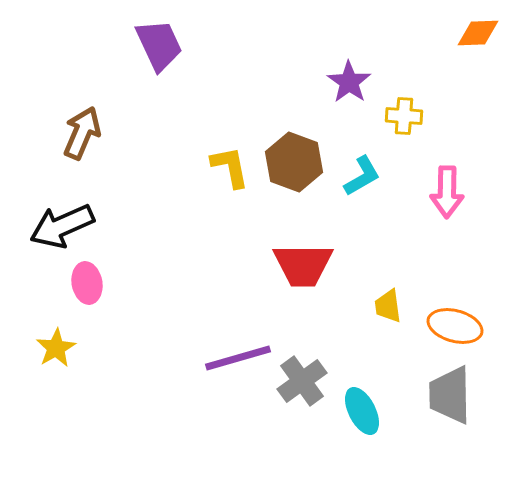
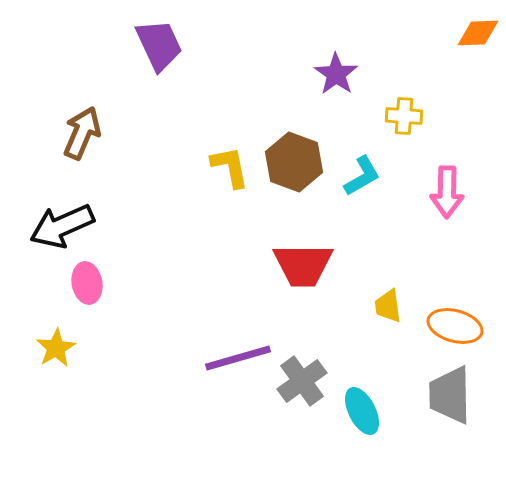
purple star: moved 13 px left, 8 px up
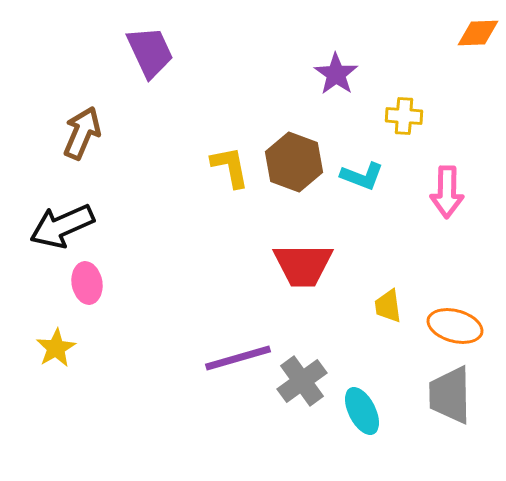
purple trapezoid: moved 9 px left, 7 px down
cyan L-shape: rotated 51 degrees clockwise
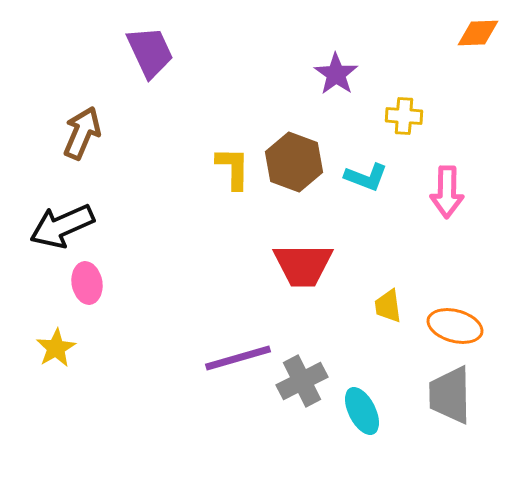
yellow L-shape: moved 3 px right, 1 px down; rotated 12 degrees clockwise
cyan L-shape: moved 4 px right, 1 px down
gray cross: rotated 9 degrees clockwise
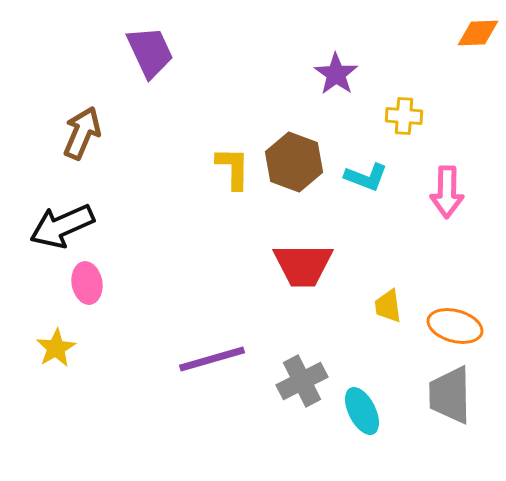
purple line: moved 26 px left, 1 px down
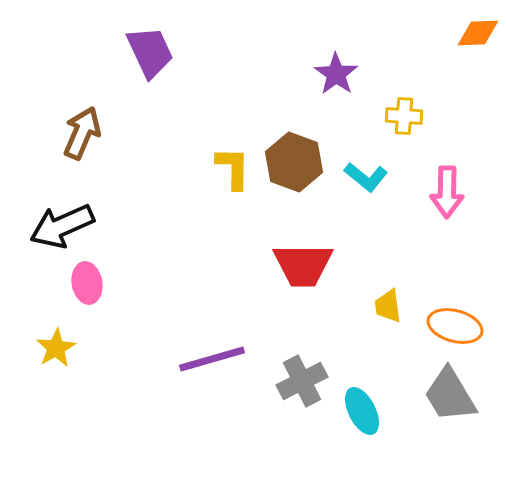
cyan L-shape: rotated 18 degrees clockwise
gray trapezoid: rotated 30 degrees counterclockwise
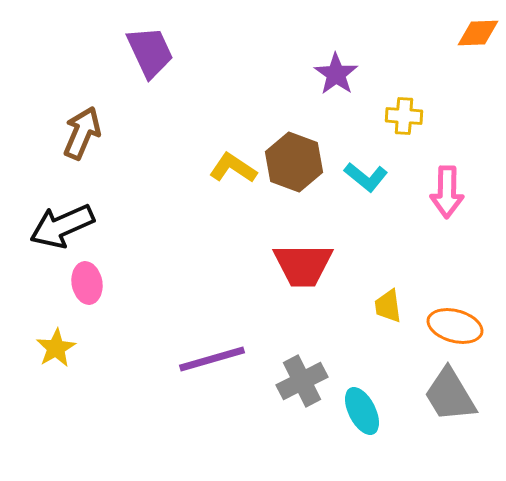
yellow L-shape: rotated 57 degrees counterclockwise
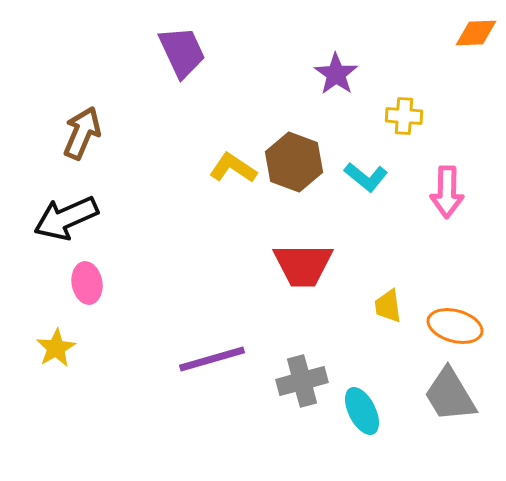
orange diamond: moved 2 px left
purple trapezoid: moved 32 px right
black arrow: moved 4 px right, 8 px up
gray cross: rotated 12 degrees clockwise
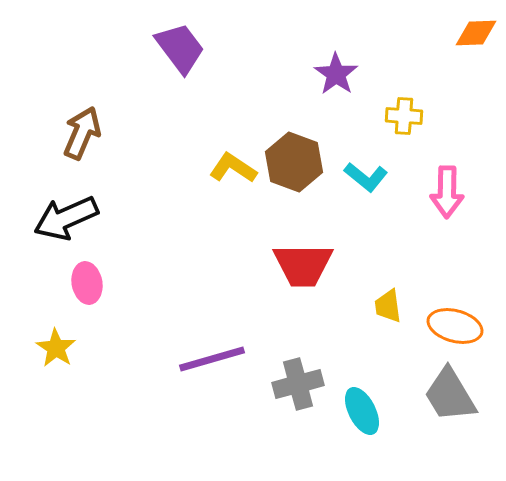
purple trapezoid: moved 2 px left, 4 px up; rotated 12 degrees counterclockwise
yellow star: rotated 9 degrees counterclockwise
gray cross: moved 4 px left, 3 px down
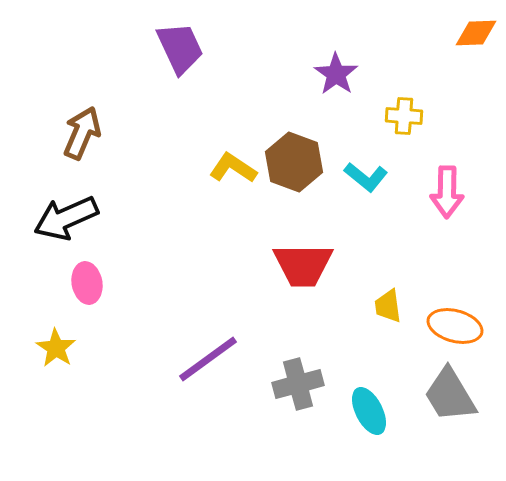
purple trapezoid: rotated 12 degrees clockwise
purple line: moved 4 px left; rotated 20 degrees counterclockwise
cyan ellipse: moved 7 px right
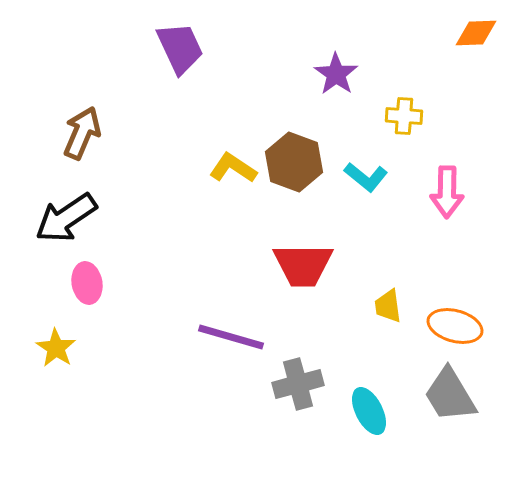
black arrow: rotated 10 degrees counterclockwise
purple line: moved 23 px right, 22 px up; rotated 52 degrees clockwise
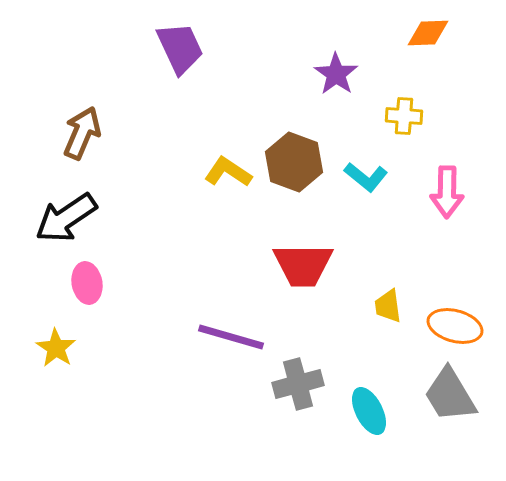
orange diamond: moved 48 px left
yellow L-shape: moved 5 px left, 4 px down
